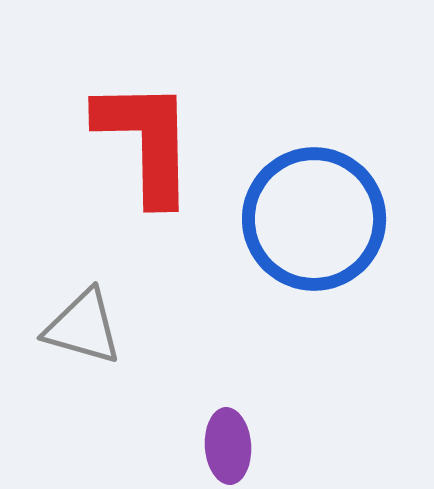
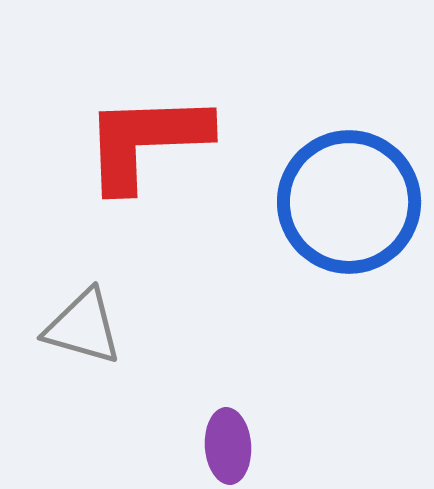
red L-shape: rotated 91 degrees counterclockwise
blue circle: moved 35 px right, 17 px up
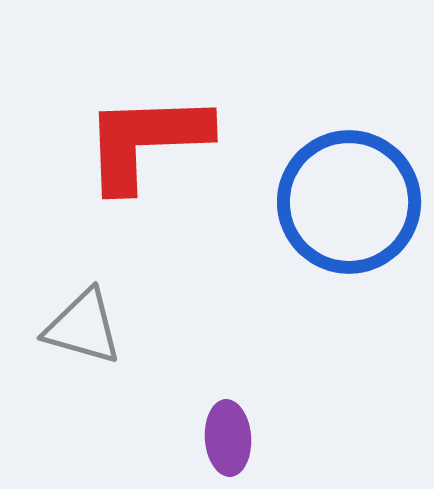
purple ellipse: moved 8 px up
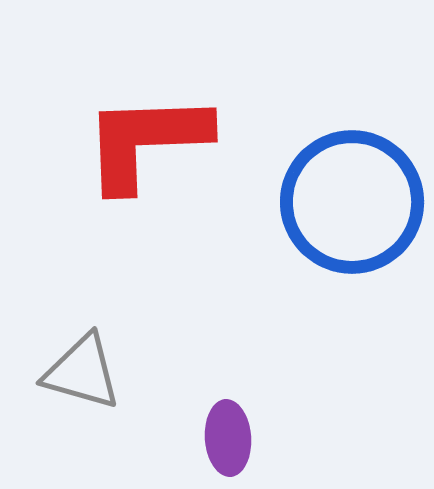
blue circle: moved 3 px right
gray triangle: moved 1 px left, 45 px down
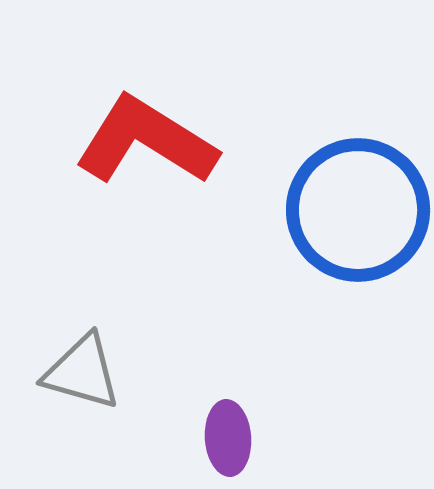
red L-shape: rotated 34 degrees clockwise
blue circle: moved 6 px right, 8 px down
